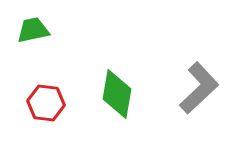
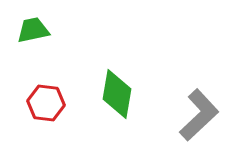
gray L-shape: moved 27 px down
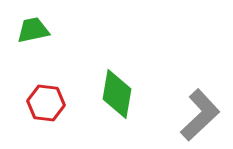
gray L-shape: moved 1 px right
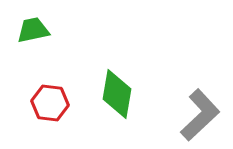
red hexagon: moved 4 px right
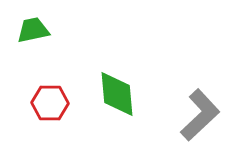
green diamond: rotated 15 degrees counterclockwise
red hexagon: rotated 6 degrees counterclockwise
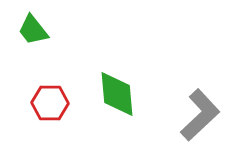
green trapezoid: rotated 116 degrees counterclockwise
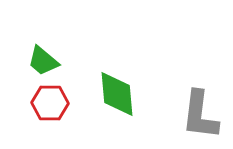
green trapezoid: moved 10 px right, 31 px down; rotated 12 degrees counterclockwise
gray L-shape: rotated 140 degrees clockwise
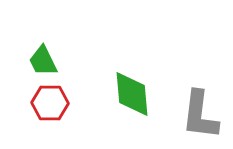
green trapezoid: rotated 24 degrees clockwise
green diamond: moved 15 px right
